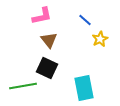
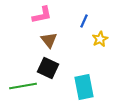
pink L-shape: moved 1 px up
blue line: moved 1 px left, 1 px down; rotated 72 degrees clockwise
black square: moved 1 px right
cyan rectangle: moved 1 px up
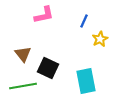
pink L-shape: moved 2 px right
brown triangle: moved 26 px left, 14 px down
cyan rectangle: moved 2 px right, 6 px up
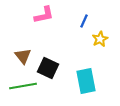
brown triangle: moved 2 px down
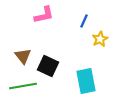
black square: moved 2 px up
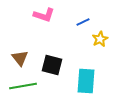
pink L-shape: rotated 30 degrees clockwise
blue line: moved 1 px left, 1 px down; rotated 40 degrees clockwise
brown triangle: moved 3 px left, 2 px down
black square: moved 4 px right, 1 px up; rotated 10 degrees counterclockwise
cyan rectangle: rotated 15 degrees clockwise
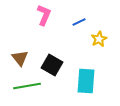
pink L-shape: rotated 85 degrees counterclockwise
blue line: moved 4 px left
yellow star: moved 1 px left
black square: rotated 15 degrees clockwise
green line: moved 4 px right
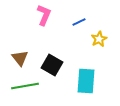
green line: moved 2 px left
